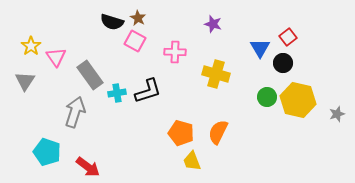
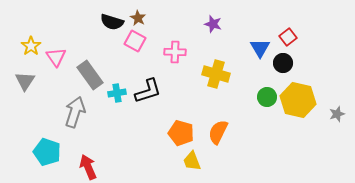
red arrow: rotated 150 degrees counterclockwise
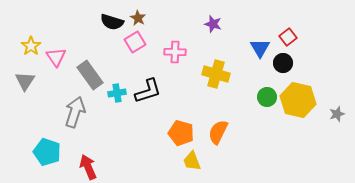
pink square: moved 1 px down; rotated 30 degrees clockwise
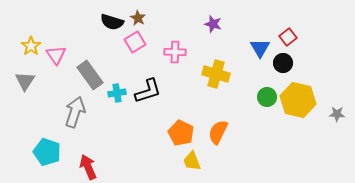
pink triangle: moved 2 px up
gray star: rotated 21 degrees clockwise
orange pentagon: rotated 10 degrees clockwise
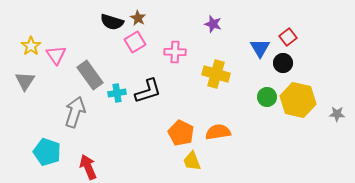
orange semicircle: rotated 55 degrees clockwise
